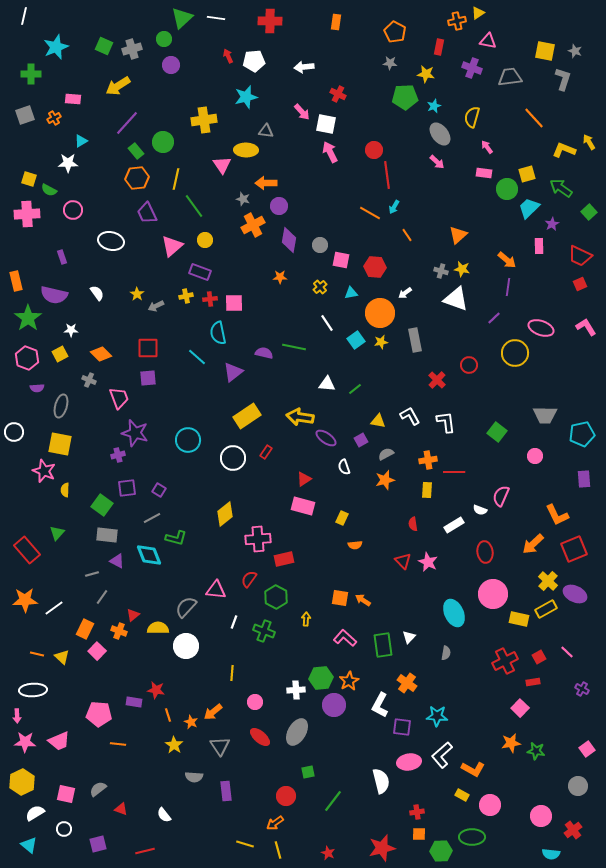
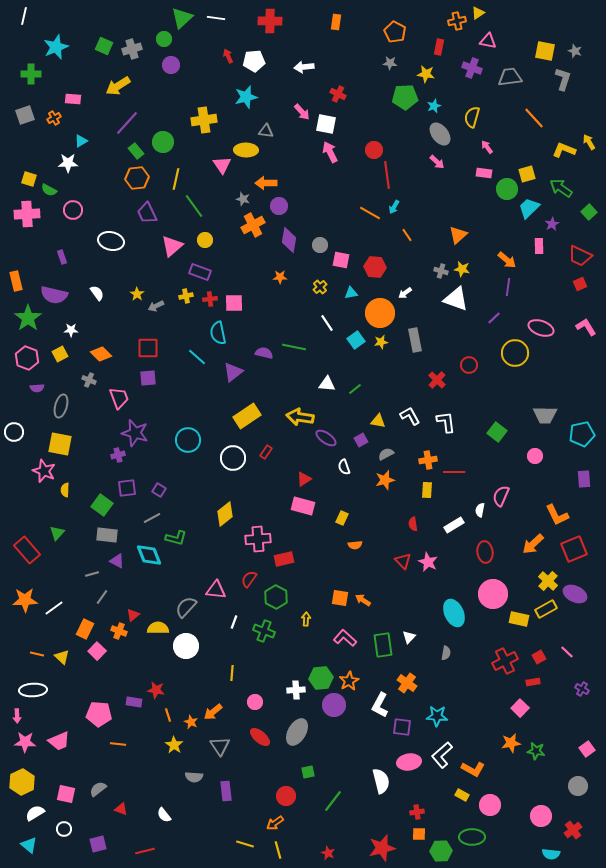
white semicircle at (480, 510): rotated 80 degrees clockwise
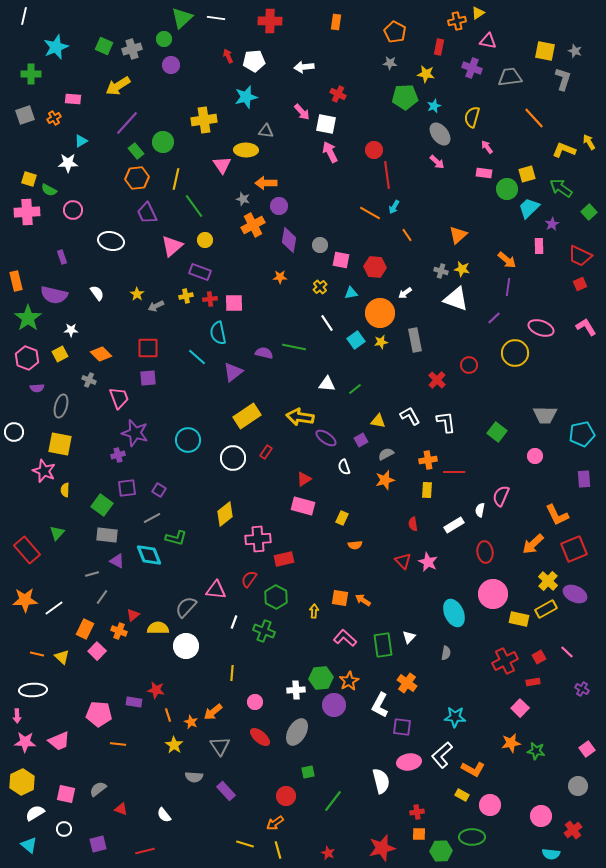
pink cross at (27, 214): moved 2 px up
yellow arrow at (306, 619): moved 8 px right, 8 px up
cyan star at (437, 716): moved 18 px right, 1 px down
purple rectangle at (226, 791): rotated 36 degrees counterclockwise
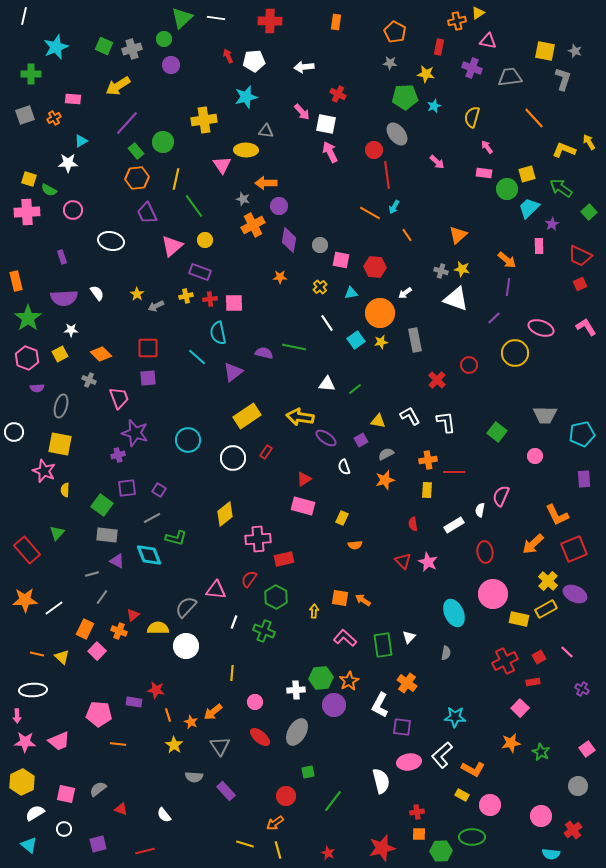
gray ellipse at (440, 134): moved 43 px left
purple semicircle at (54, 295): moved 10 px right, 3 px down; rotated 16 degrees counterclockwise
green star at (536, 751): moved 5 px right, 1 px down; rotated 18 degrees clockwise
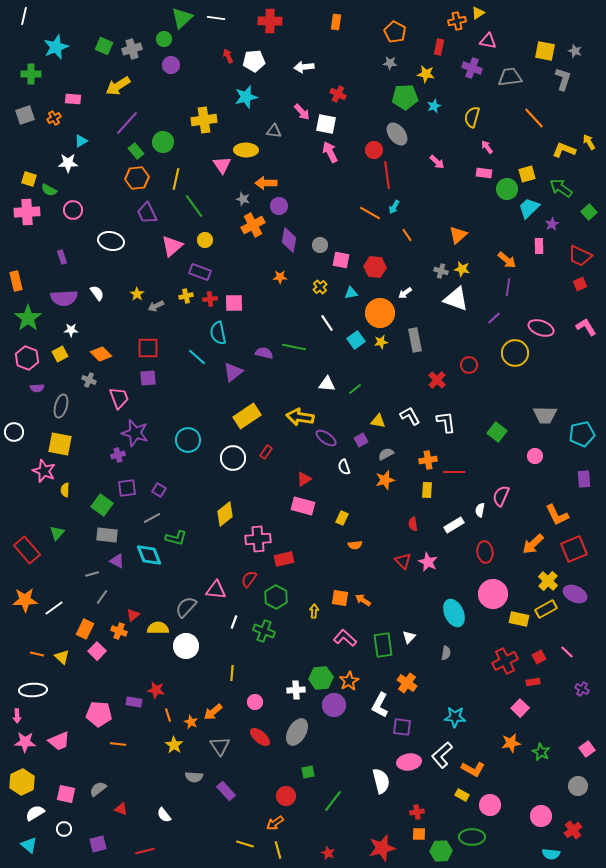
gray triangle at (266, 131): moved 8 px right
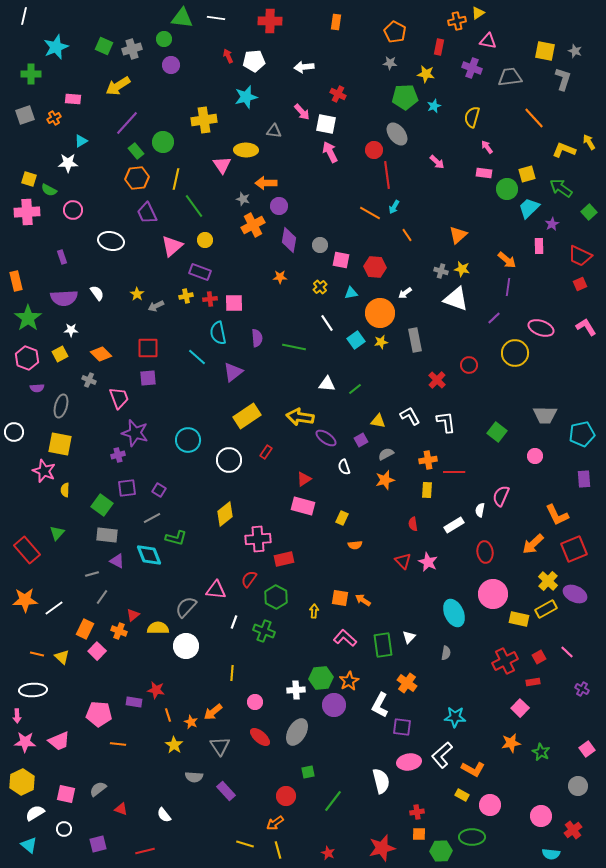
green triangle at (182, 18): rotated 50 degrees clockwise
purple semicircle at (264, 353): moved 7 px left, 15 px up; rotated 72 degrees clockwise
white circle at (233, 458): moved 4 px left, 2 px down
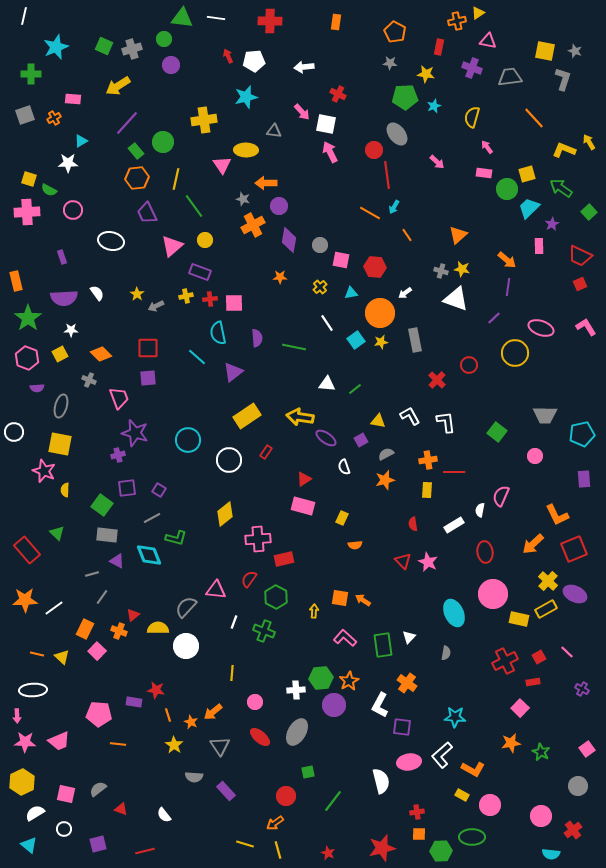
green triangle at (57, 533): rotated 28 degrees counterclockwise
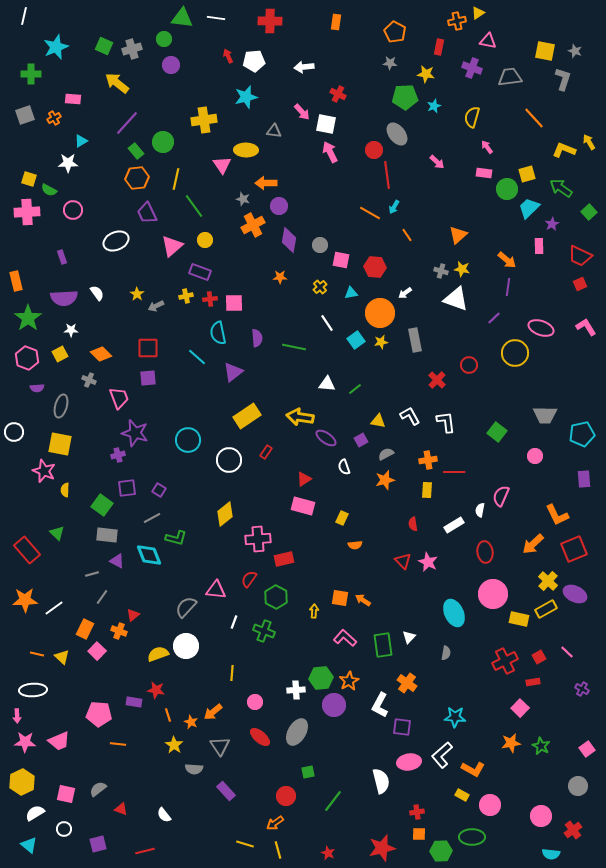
yellow arrow at (118, 86): moved 1 px left, 3 px up; rotated 70 degrees clockwise
white ellipse at (111, 241): moved 5 px right; rotated 35 degrees counterclockwise
yellow semicircle at (158, 628): moved 26 px down; rotated 20 degrees counterclockwise
green star at (541, 752): moved 6 px up
gray semicircle at (194, 777): moved 8 px up
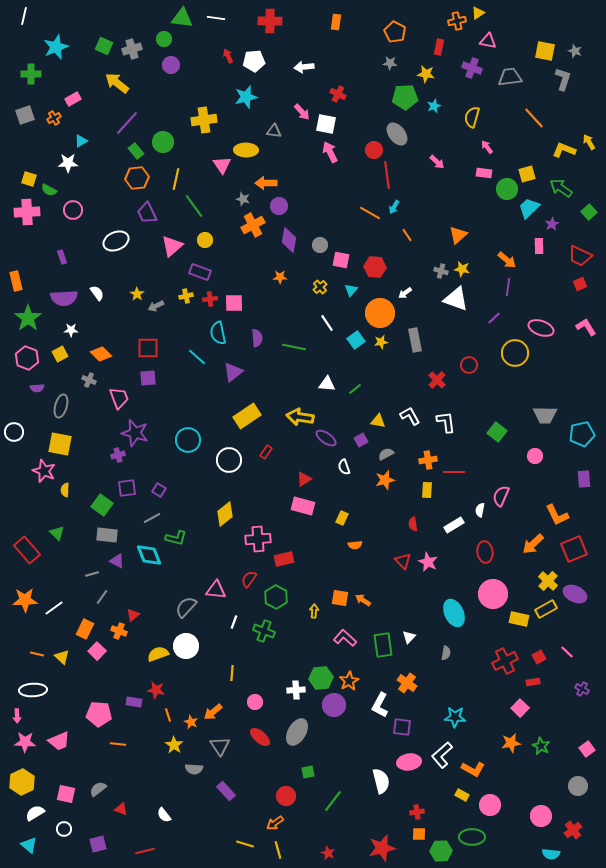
pink rectangle at (73, 99): rotated 35 degrees counterclockwise
cyan triangle at (351, 293): moved 3 px up; rotated 40 degrees counterclockwise
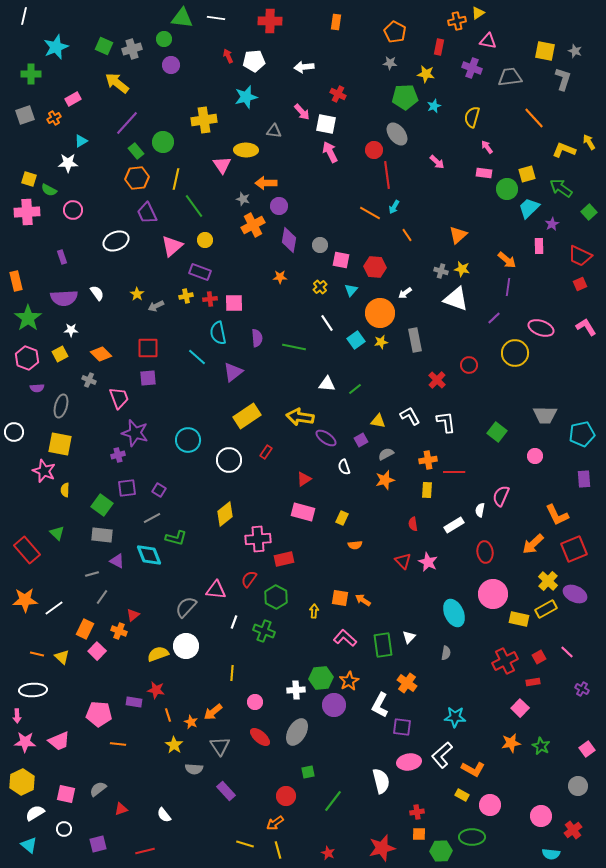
pink rectangle at (303, 506): moved 6 px down
gray rectangle at (107, 535): moved 5 px left
red triangle at (121, 809): rotated 40 degrees counterclockwise
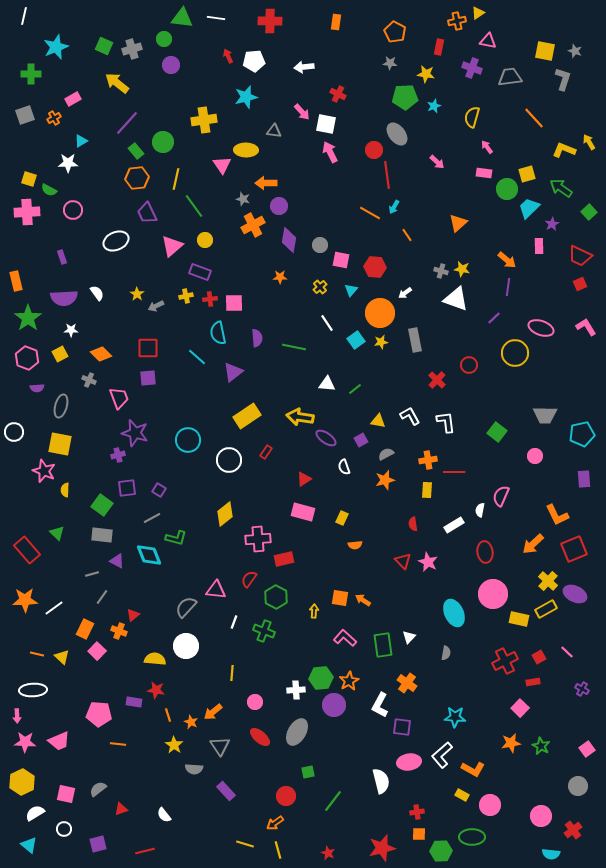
orange triangle at (458, 235): moved 12 px up
yellow semicircle at (158, 654): moved 3 px left, 5 px down; rotated 25 degrees clockwise
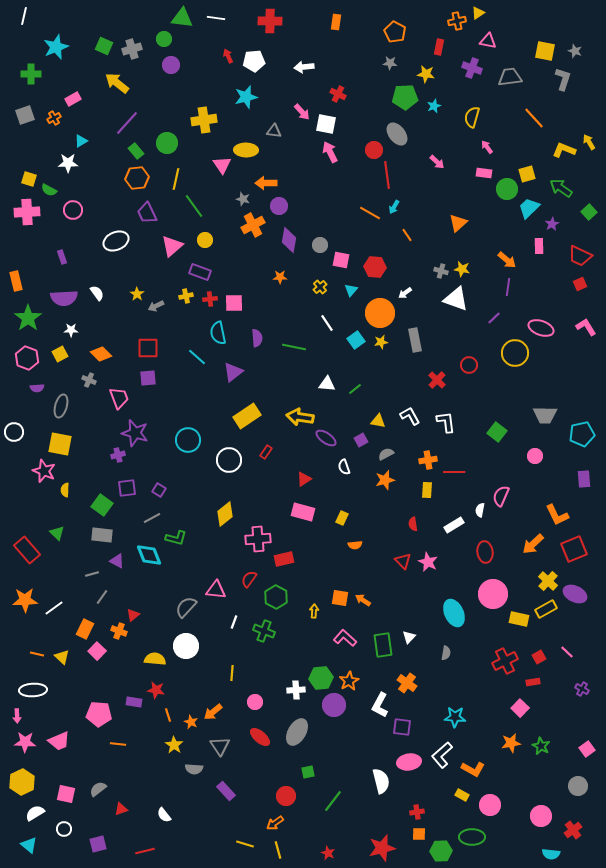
green circle at (163, 142): moved 4 px right, 1 px down
